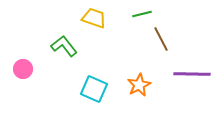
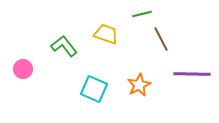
yellow trapezoid: moved 12 px right, 16 px down
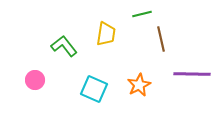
yellow trapezoid: rotated 80 degrees clockwise
brown line: rotated 15 degrees clockwise
pink circle: moved 12 px right, 11 px down
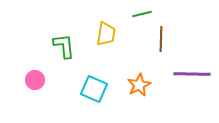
brown line: rotated 15 degrees clockwise
green L-shape: rotated 32 degrees clockwise
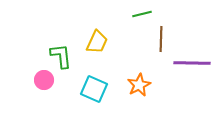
yellow trapezoid: moved 9 px left, 8 px down; rotated 15 degrees clockwise
green L-shape: moved 3 px left, 10 px down
purple line: moved 11 px up
pink circle: moved 9 px right
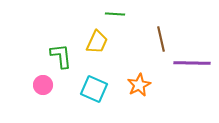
green line: moved 27 px left; rotated 18 degrees clockwise
brown line: rotated 15 degrees counterclockwise
pink circle: moved 1 px left, 5 px down
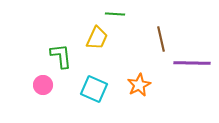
yellow trapezoid: moved 4 px up
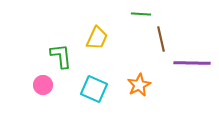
green line: moved 26 px right
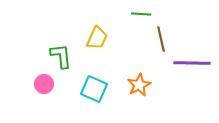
pink circle: moved 1 px right, 1 px up
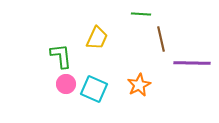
pink circle: moved 22 px right
